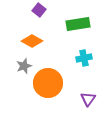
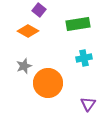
orange diamond: moved 4 px left, 10 px up
purple triangle: moved 5 px down
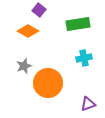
purple triangle: rotated 35 degrees clockwise
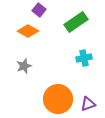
green rectangle: moved 2 px left, 2 px up; rotated 25 degrees counterclockwise
orange circle: moved 10 px right, 16 px down
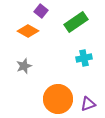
purple square: moved 2 px right, 1 px down
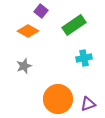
green rectangle: moved 2 px left, 3 px down
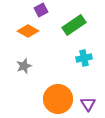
purple square: moved 1 px up; rotated 24 degrees clockwise
purple triangle: rotated 42 degrees counterclockwise
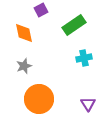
orange diamond: moved 4 px left, 2 px down; rotated 50 degrees clockwise
orange circle: moved 19 px left
